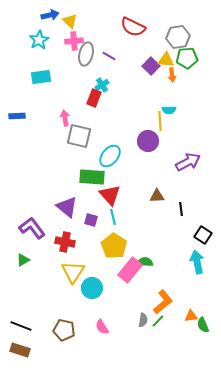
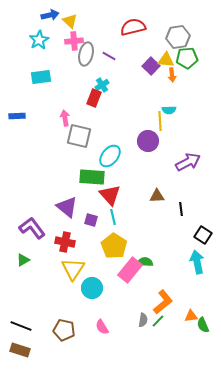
red semicircle at (133, 27): rotated 140 degrees clockwise
yellow triangle at (73, 272): moved 3 px up
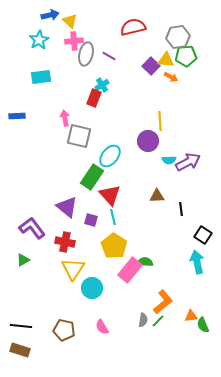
green pentagon at (187, 58): moved 1 px left, 2 px up
orange arrow at (172, 75): moved 1 px left, 2 px down; rotated 56 degrees counterclockwise
cyan semicircle at (169, 110): moved 50 px down
green rectangle at (92, 177): rotated 60 degrees counterclockwise
black line at (21, 326): rotated 15 degrees counterclockwise
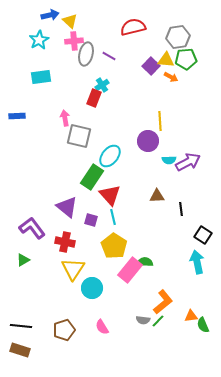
green pentagon at (186, 56): moved 3 px down
gray semicircle at (143, 320): rotated 88 degrees clockwise
brown pentagon at (64, 330): rotated 30 degrees counterclockwise
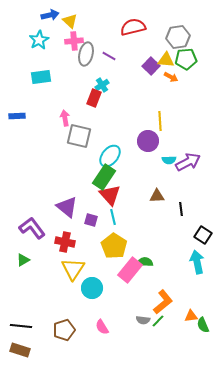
green rectangle at (92, 177): moved 12 px right
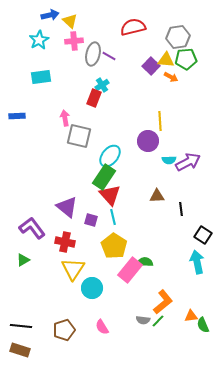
gray ellipse at (86, 54): moved 7 px right
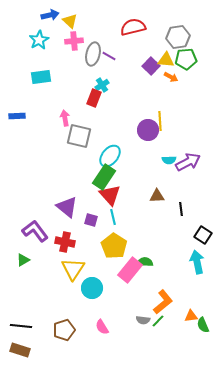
purple circle at (148, 141): moved 11 px up
purple L-shape at (32, 228): moved 3 px right, 3 px down
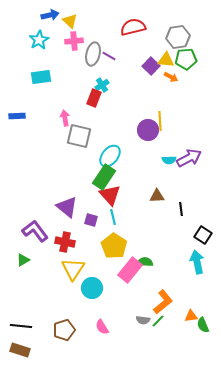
purple arrow at (188, 162): moved 1 px right, 4 px up
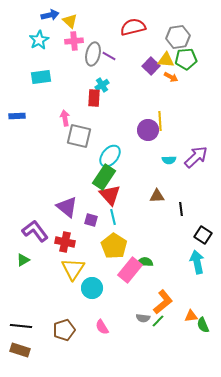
red rectangle at (94, 98): rotated 18 degrees counterclockwise
purple arrow at (189, 158): moved 7 px right, 1 px up; rotated 15 degrees counterclockwise
gray semicircle at (143, 320): moved 2 px up
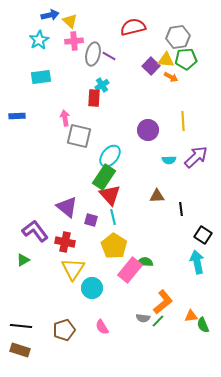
yellow line at (160, 121): moved 23 px right
